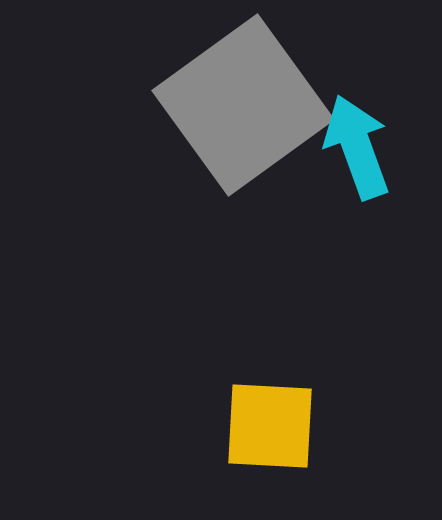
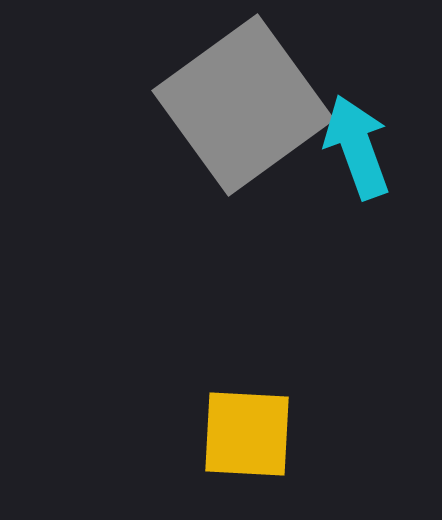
yellow square: moved 23 px left, 8 px down
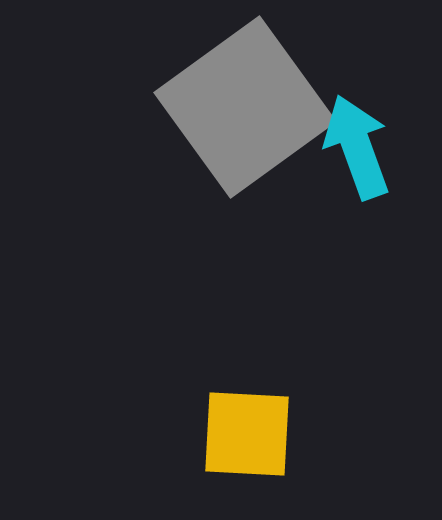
gray square: moved 2 px right, 2 px down
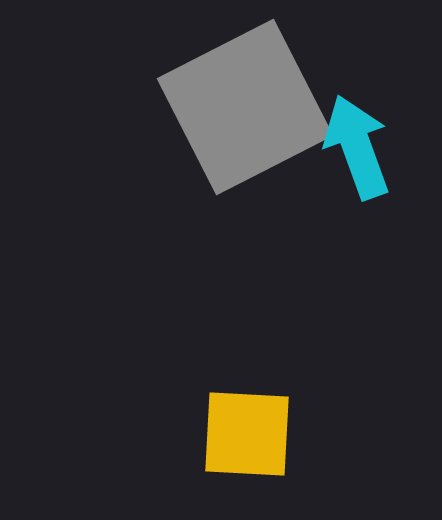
gray square: rotated 9 degrees clockwise
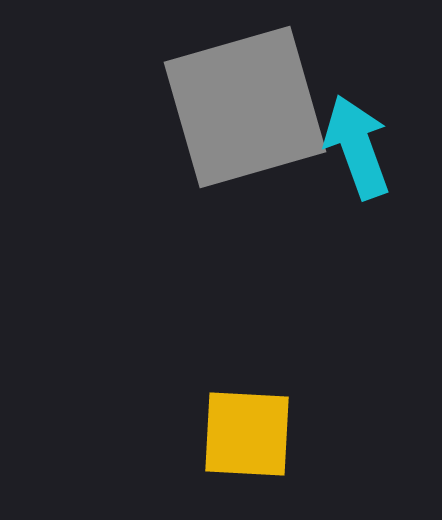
gray square: rotated 11 degrees clockwise
